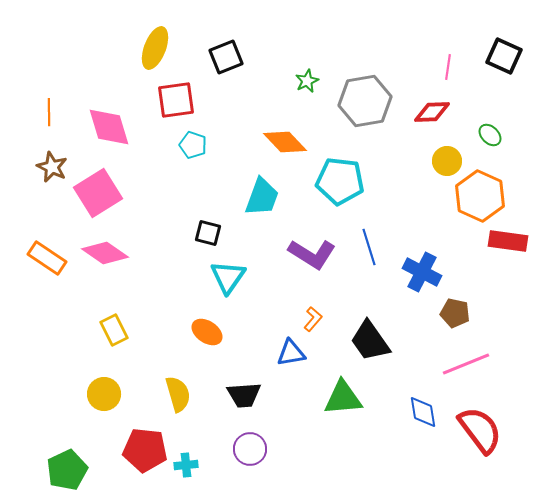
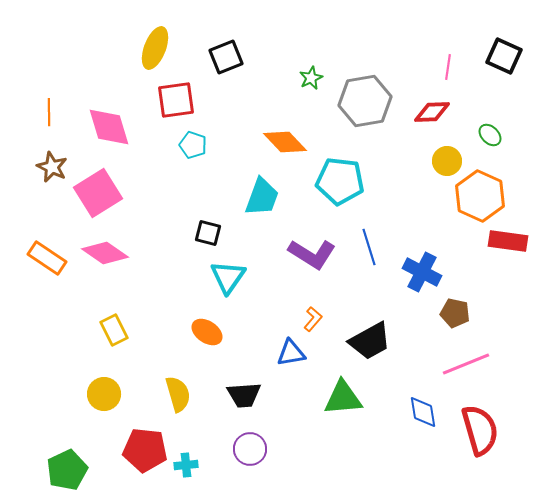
green star at (307, 81): moved 4 px right, 3 px up
black trapezoid at (370, 341): rotated 84 degrees counterclockwise
red semicircle at (480, 430): rotated 21 degrees clockwise
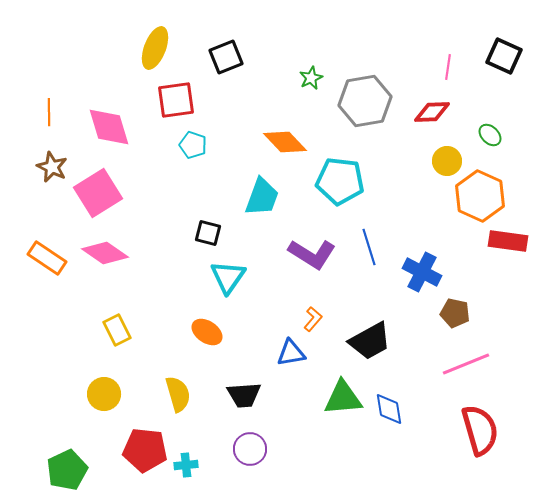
yellow rectangle at (114, 330): moved 3 px right
blue diamond at (423, 412): moved 34 px left, 3 px up
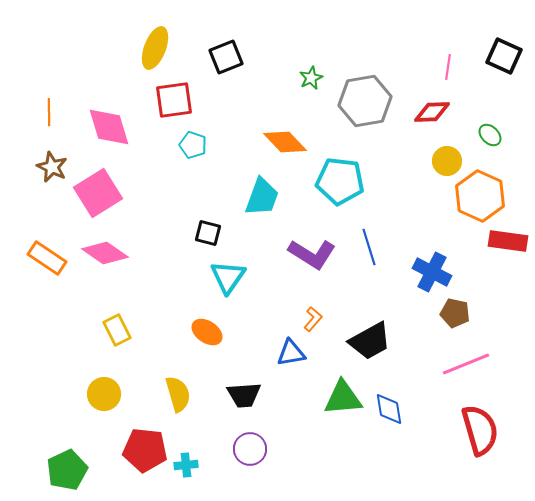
red square at (176, 100): moved 2 px left
blue cross at (422, 272): moved 10 px right
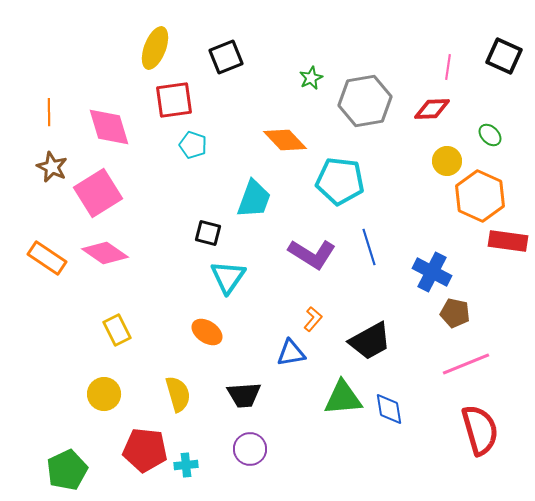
red diamond at (432, 112): moved 3 px up
orange diamond at (285, 142): moved 2 px up
cyan trapezoid at (262, 197): moved 8 px left, 2 px down
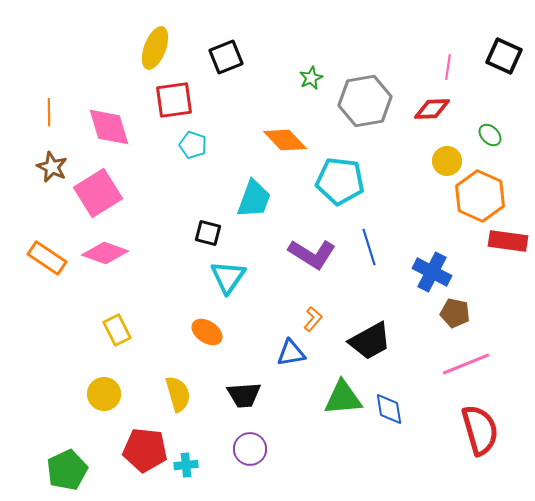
pink diamond at (105, 253): rotated 15 degrees counterclockwise
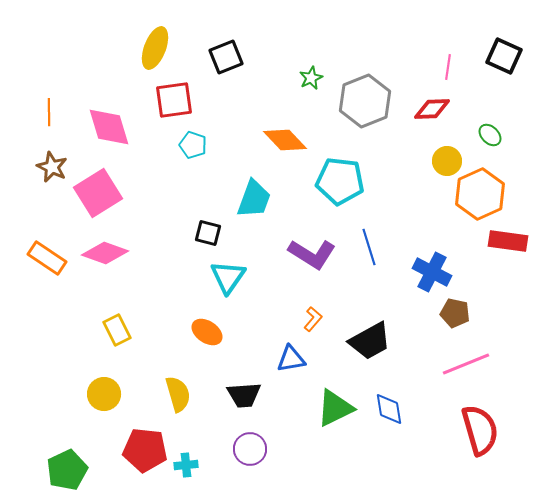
gray hexagon at (365, 101): rotated 12 degrees counterclockwise
orange hexagon at (480, 196): moved 2 px up; rotated 12 degrees clockwise
blue triangle at (291, 353): moved 6 px down
green triangle at (343, 398): moved 8 px left, 10 px down; rotated 21 degrees counterclockwise
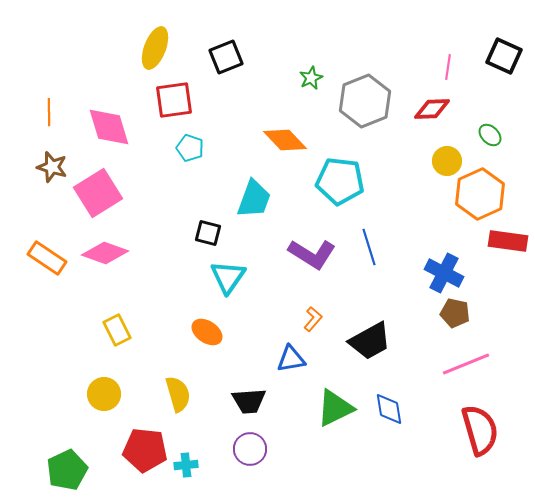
cyan pentagon at (193, 145): moved 3 px left, 3 px down
brown star at (52, 167): rotated 8 degrees counterclockwise
blue cross at (432, 272): moved 12 px right, 1 px down
black trapezoid at (244, 395): moved 5 px right, 6 px down
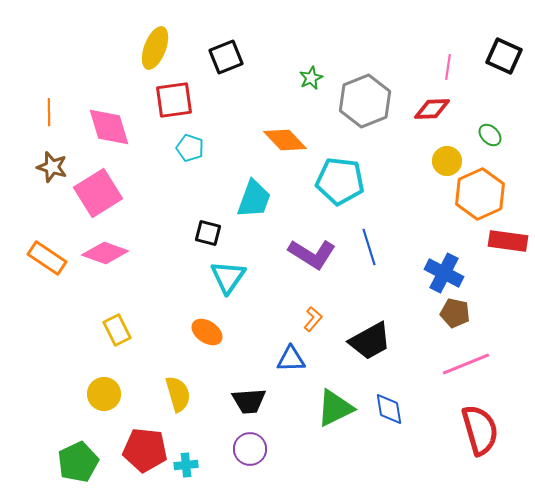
blue triangle at (291, 359): rotated 8 degrees clockwise
green pentagon at (67, 470): moved 11 px right, 8 px up
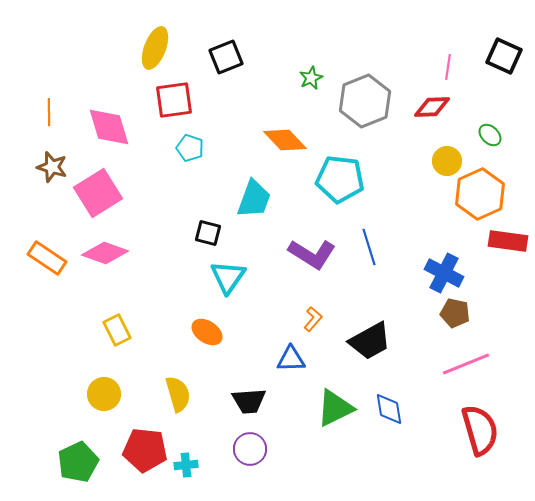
red diamond at (432, 109): moved 2 px up
cyan pentagon at (340, 181): moved 2 px up
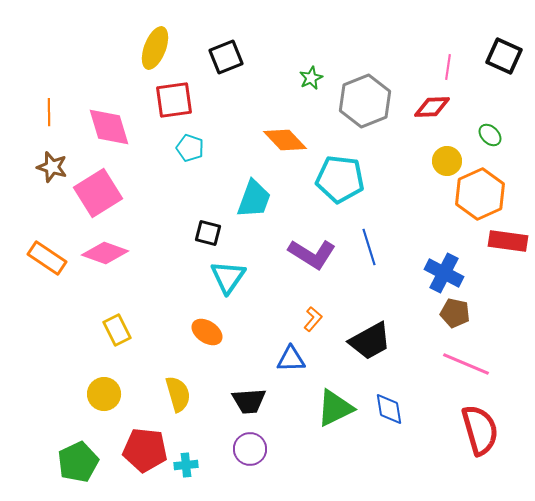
pink line at (466, 364): rotated 45 degrees clockwise
